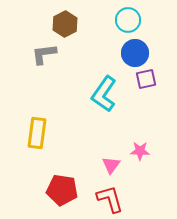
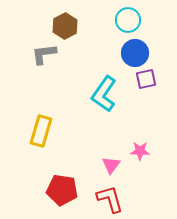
brown hexagon: moved 2 px down
yellow rectangle: moved 4 px right, 2 px up; rotated 8 degrees clockwise
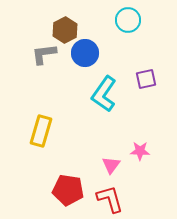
brown hexagon: moved 4 px down
blue circle: moved 50 px left
red pentagon: moved 6 px right
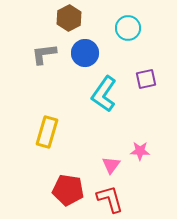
cyan circle: moved 8 px down
brown hexagon: moved 4 px right, 12 px up
yellow rectangle: moved 6 px right, 1 px down
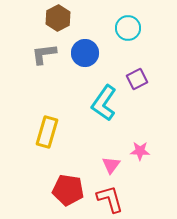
brown hexagon: moved 11 px left
purple square: moved 9 px left; rotated 15 degrees counterclockwise
cyan L-shape: moved 9 px down
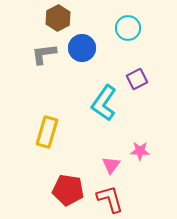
blue circle: moved 3 px left, 5 px up
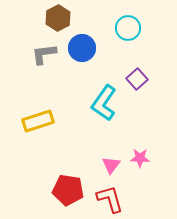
purple square: rotated 15 degrees counterclockwise
yellow rectangle: moved 9 px left, 11 px up; rotated 56 degrees clockwise
pink star: moved 7 px down
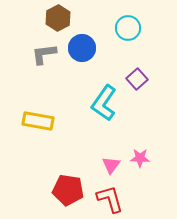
yellow rectangle: rotated 28 degrees clockwise
